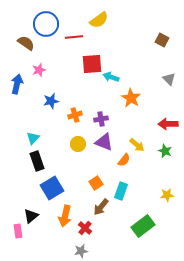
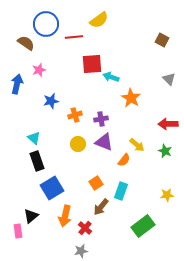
cyan triangle: moved 1 px right; rotated 32 degrees counterclockwise
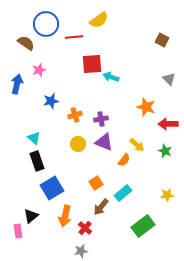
orange star: moved 15 px right, 9 px down; rotated 12 degrees counterclockwise
cyan rectangle: moved 2 px right, 2 px down; rotated 30 degrees clockwise
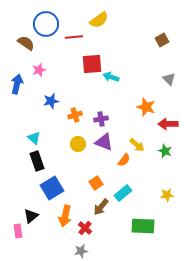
brown square: rotated 32 degrees clockwise
green rectangle: rotated 40 degrees clockwise
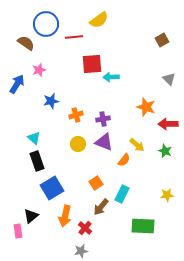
cyan arrow: rotated 21 degrees counterclockwise
blue arrow: rotated 18 degrees clockwise
orange cross: moved 1 px right
purple cross: moved 2 px right
cyan rectangle: moved 1 px left, 1 px down; rotated 24 degrees counterclockwise
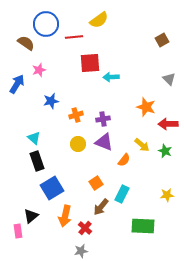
red square: moved 2 px left, 1 px up
yellow arrow: moved 5 px right
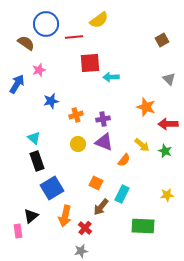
orange square: rotated 32 degrees counterclockwise
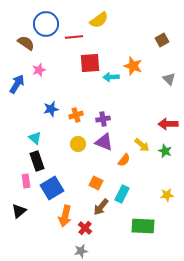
blue star: moved 8 px down
orange star: moved 13 px left, 41 px up
cyan triangle: moved 1 px right
black triangle: moved 12 px left, 5 px up
pink rectangle: moved 8 px right, 50 px up
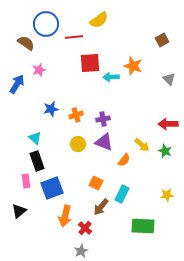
blue square: rotated 10 degrees clockwise
gray star: rotated 16 degrees counterclockwise
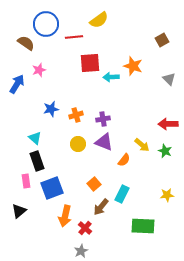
orange square: moved 2 px left, 1 px down; rotated 24 degrees clockwise
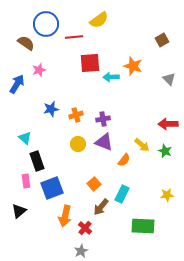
cyan triangle: moved 10 px left
